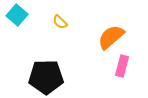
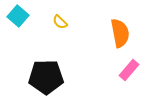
cyan square: moved 1 px right, 1 px down
orange semicircle: moved 9 px right, 4 px up; rotated 120 degrees clockwise
pink rectangle: moved 7 px right, 4 px down; rotated 25 degrees clockwise
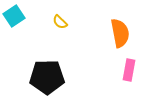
cyan square: moved 4 px left; rotated 15 degrees clockwise
pink rectangle: rotated 30 degrees counterclockwise
black pentagon: moved 1 px right
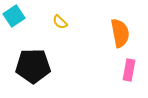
black pentagon: moved 14 px left, 11 px up
